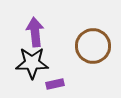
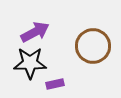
purple arrow: rotated 68 degrees clockwise
black star: moved 2 px left
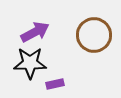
brown circle: moved 1 px right, 11 px up
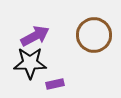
purple arrow: moved 4 px down
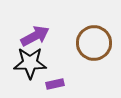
brown circle: moved 8 px down
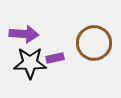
purple arrow: moved 11 px left, 2 px up; rotated 32 degrees clockwise
purple rectangle: moved 26 px up
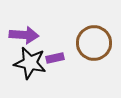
purple arrow: moved 1 px down
black star: rotated 12 degrees clockwise
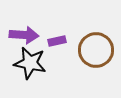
brown circle: moved 2 px right, 7 px down
purple rectangle: moved 2 px right, 17 px up
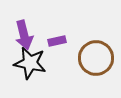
purple arrow: rotated 72 degrees clockwise
brown circle: moved 8 px down
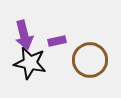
brown circle: moved 6 px left, 2 px down
